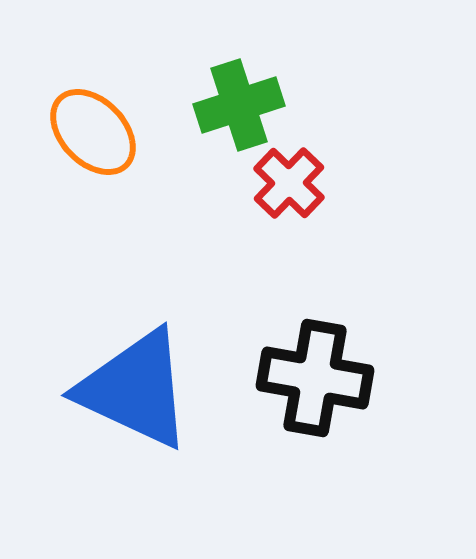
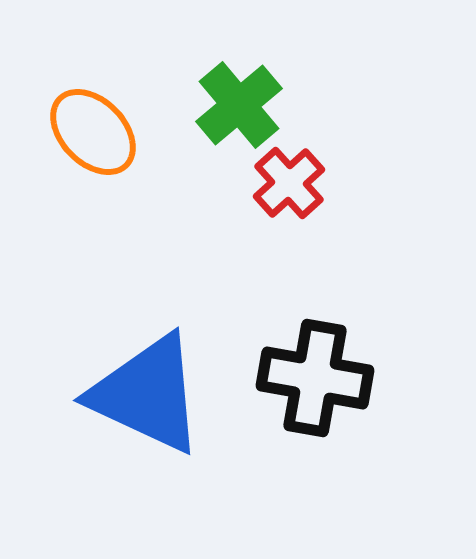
green cross: rotated 22 degrees counterclockwise
red cross: rotated 4 degrees clockwise
blue triangle: moved 12 px right, 5 px down
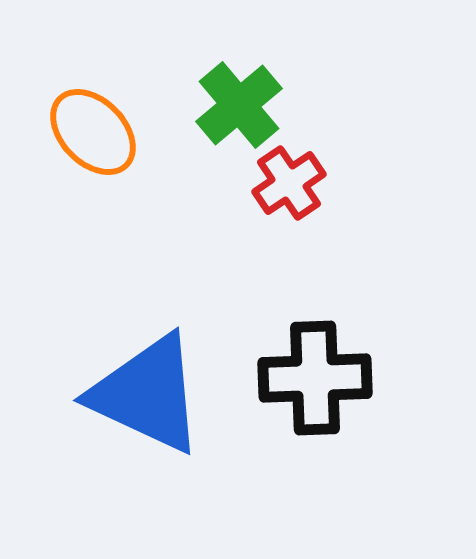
red cross: rotated 8 degrees clockwise
black cross: rotated 12 degrees counterclockwise
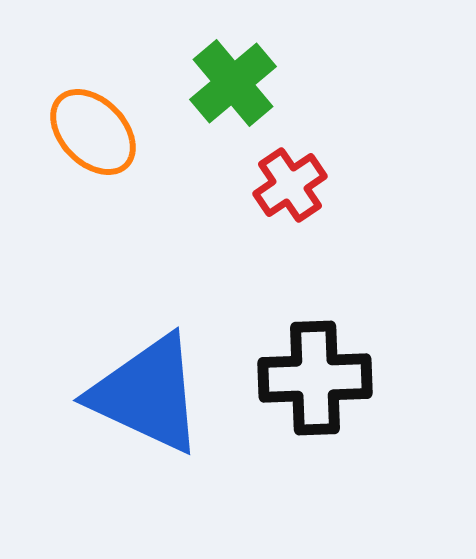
green cross: moved 6 px left, 22 px up
red cross: moved 1 px right, 2 px down
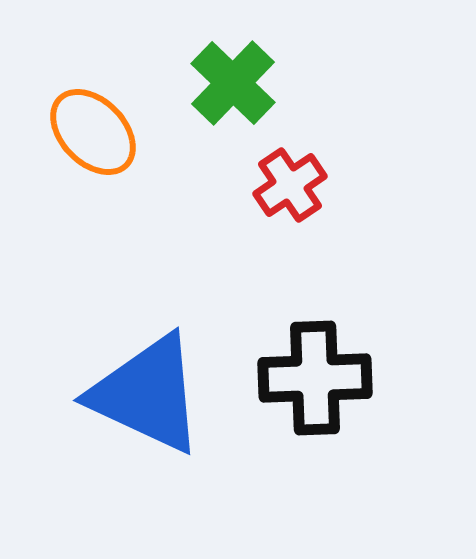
green cross: rotated 6 degrees counterclockwise
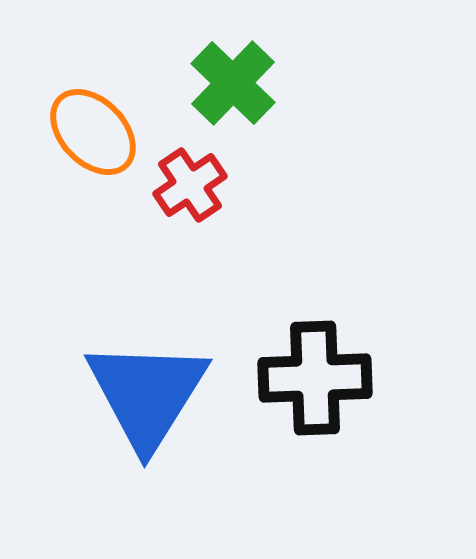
red cross: moved 100 px left
blue triangle: rotated 37 degrees clockwise
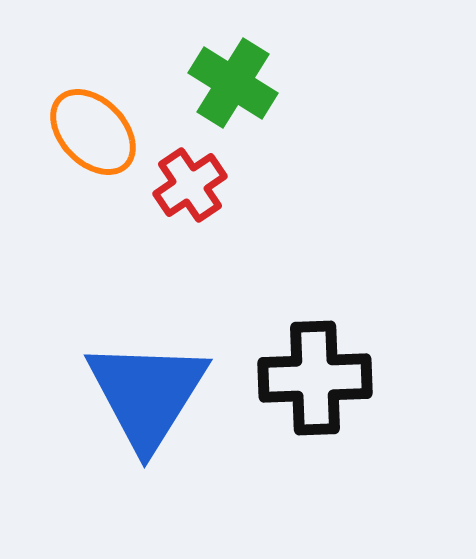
green cross: rotated 12 degrees counterclockwise
